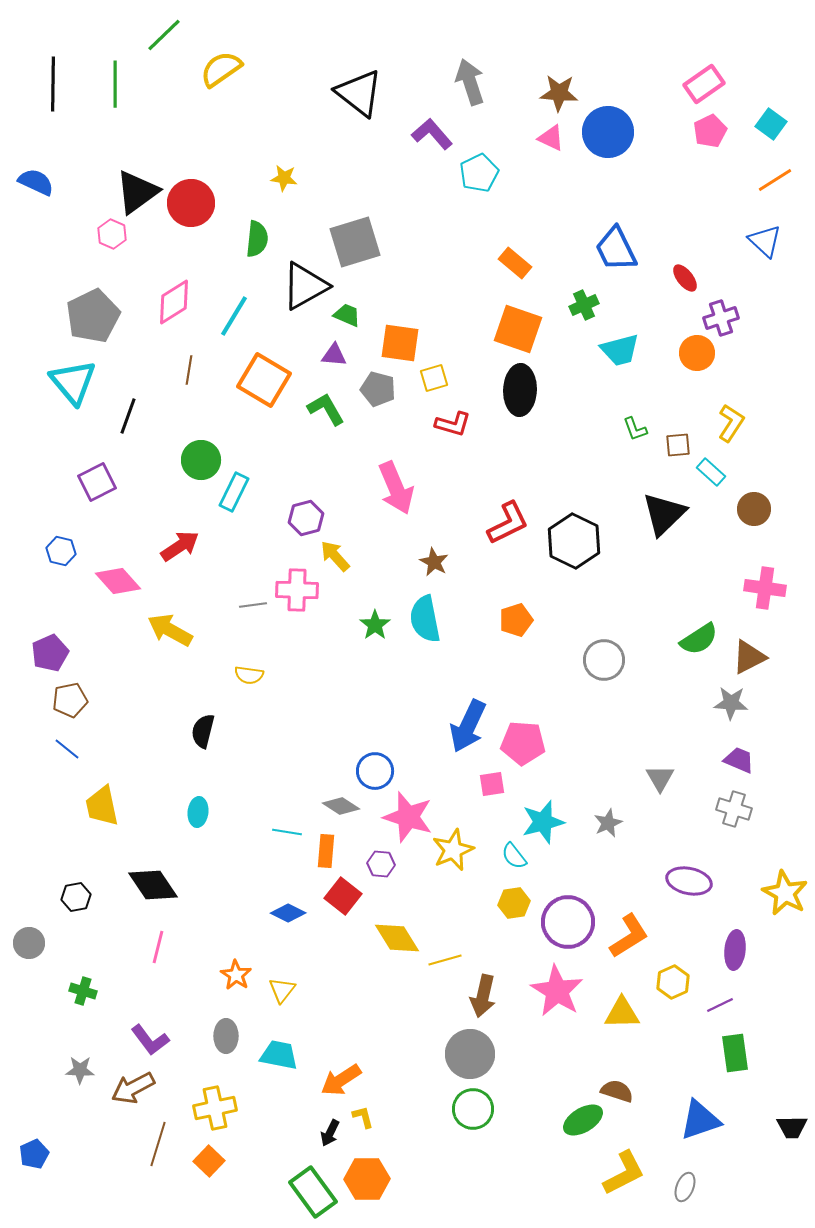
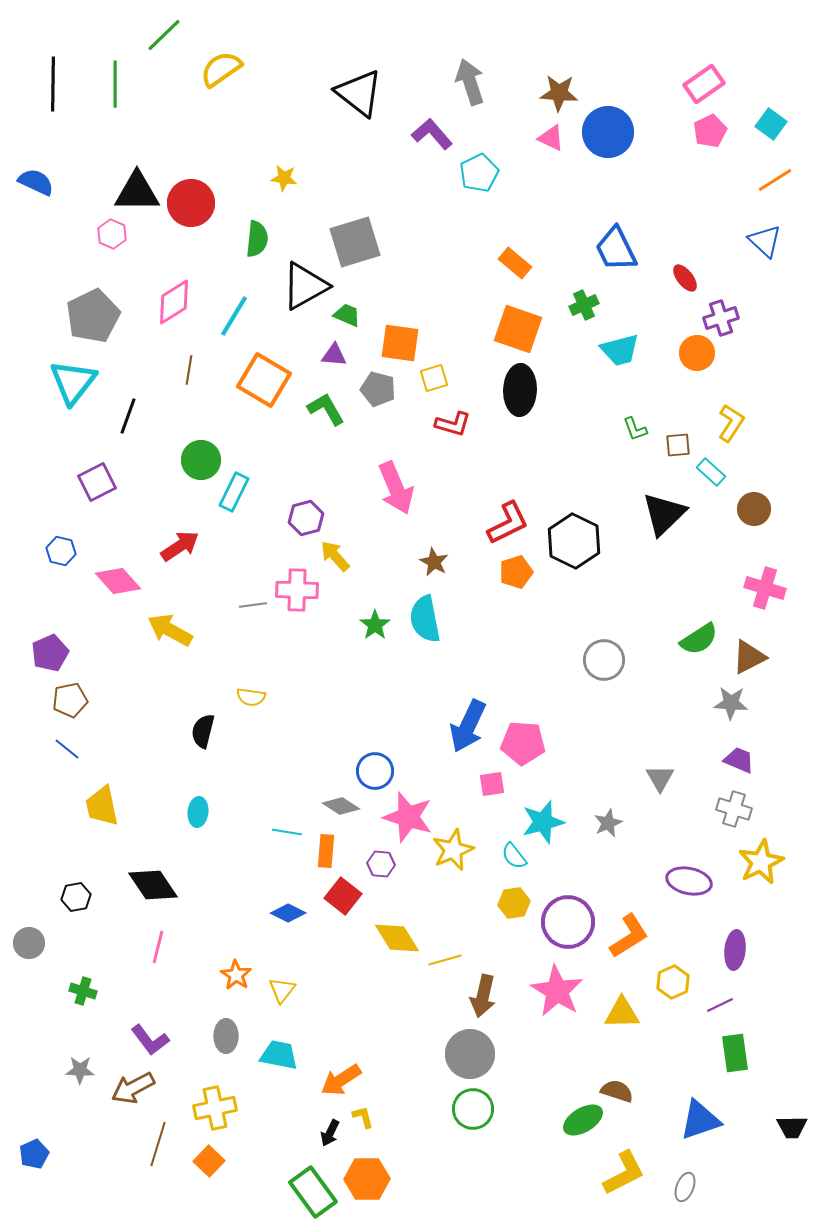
black triangle at (137, 192): rotated 36 degrees clockwise
cyan triangle at (73, 382): rotated 18 degrees clockwise
pink cross at (765, 588): rotated 9 degrees clockwise
orange pentagon at (516, 620): moved 48 px up
yellow semicircle at (249, 675): moved 2 px right, 22 px down
yellow star at (785, 893): moved 24 px left, 31 px up; rotated 18 degrees clockwise
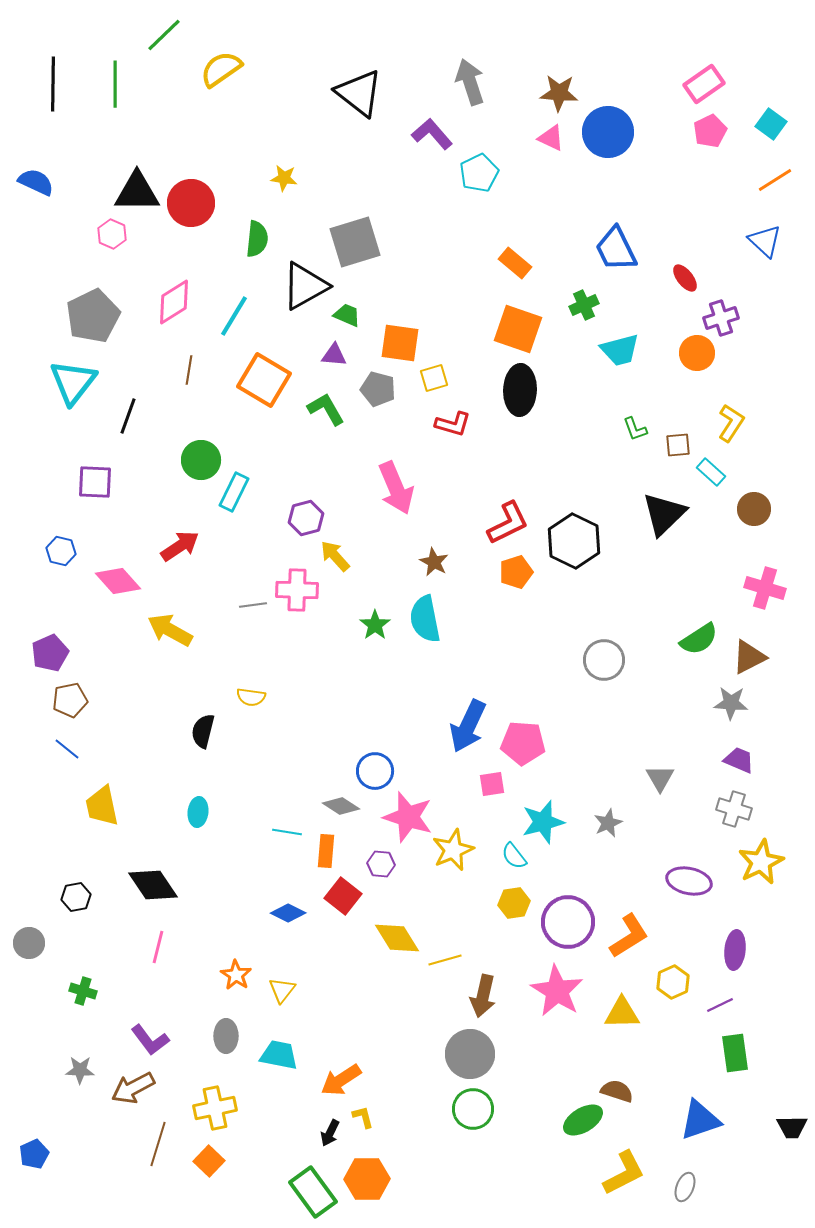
purple square at (97, 482): moved 2 px left; rotated 30 degrees clockwise
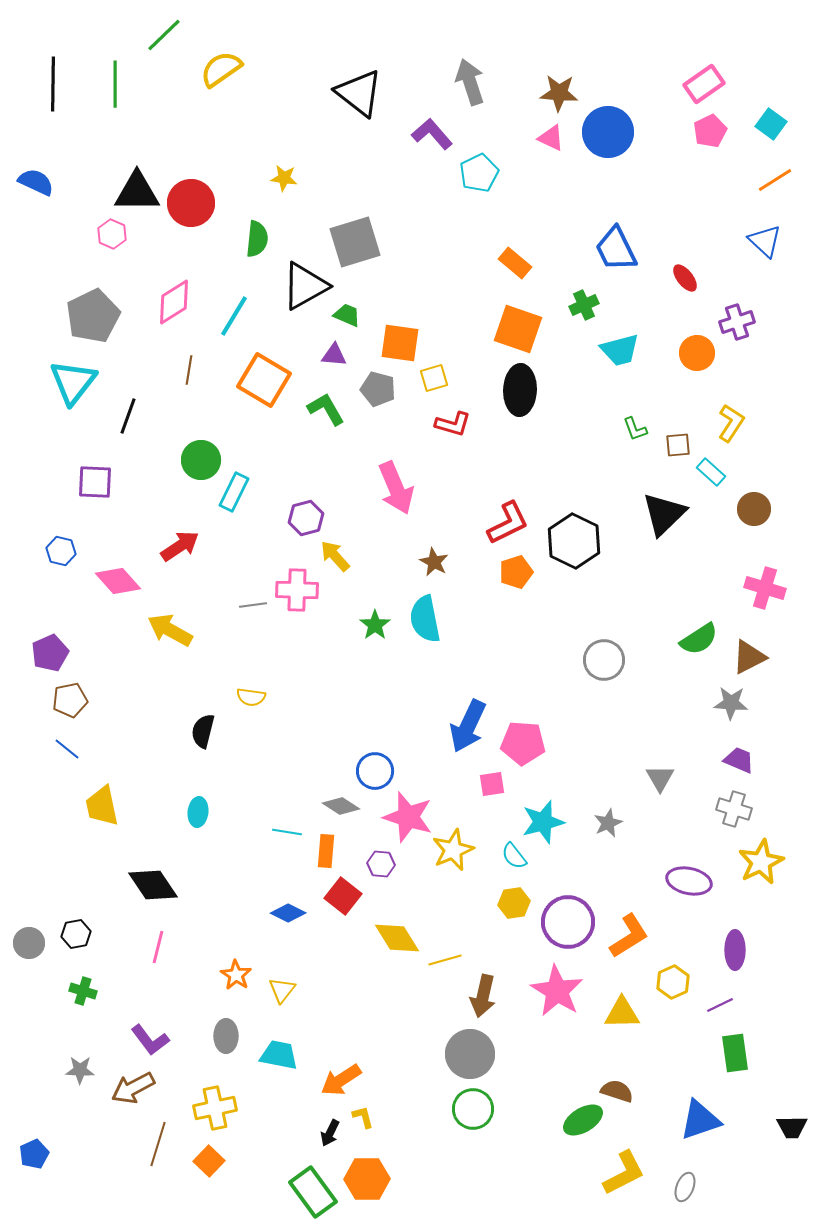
purple cross at (721, 318): moved 16 px right, 4 px down
black hexagon at (76, 897): moved 37 px down
purple ellipse at (735, 950): rotated 6 degrees counterclockwise
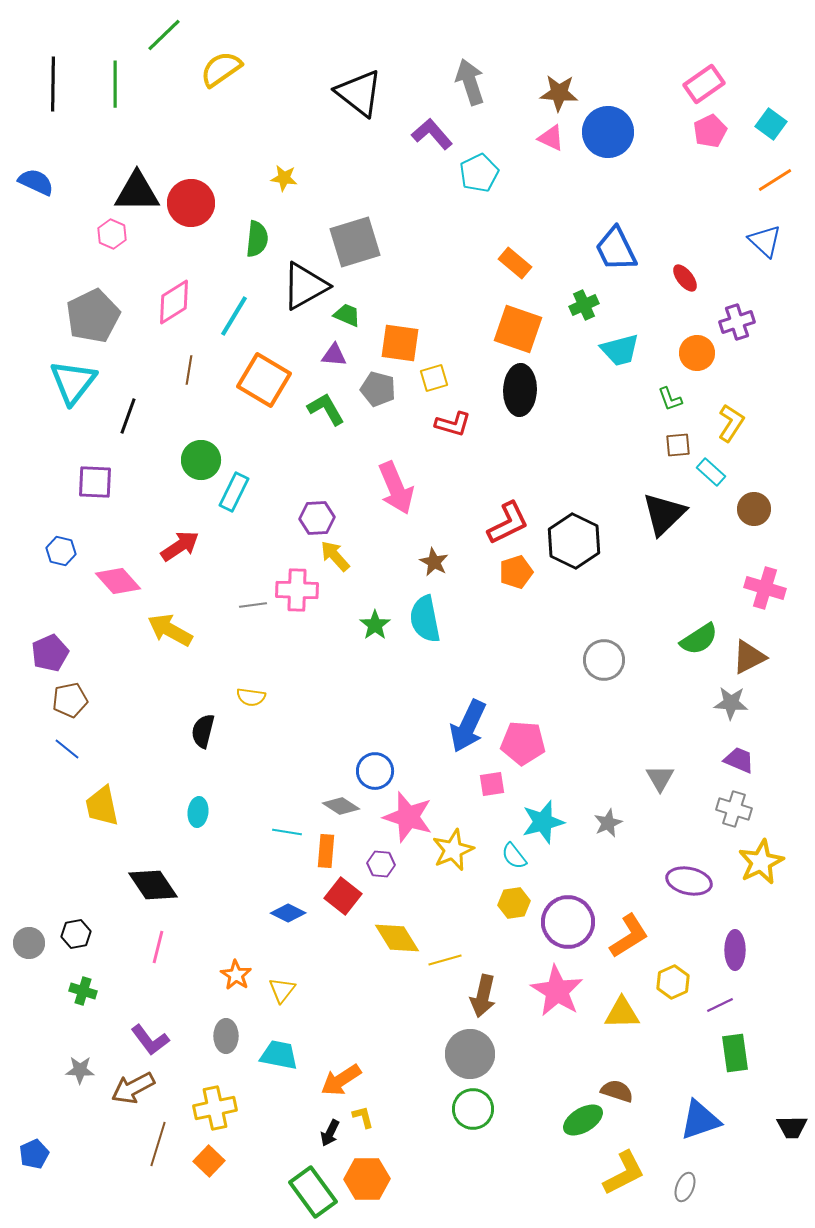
green L-shape at (635, 429): moved 35 px right, 30 px up
purple hexagon at (306, 518): moved 11 px right; rotated 12 degrees clockwise
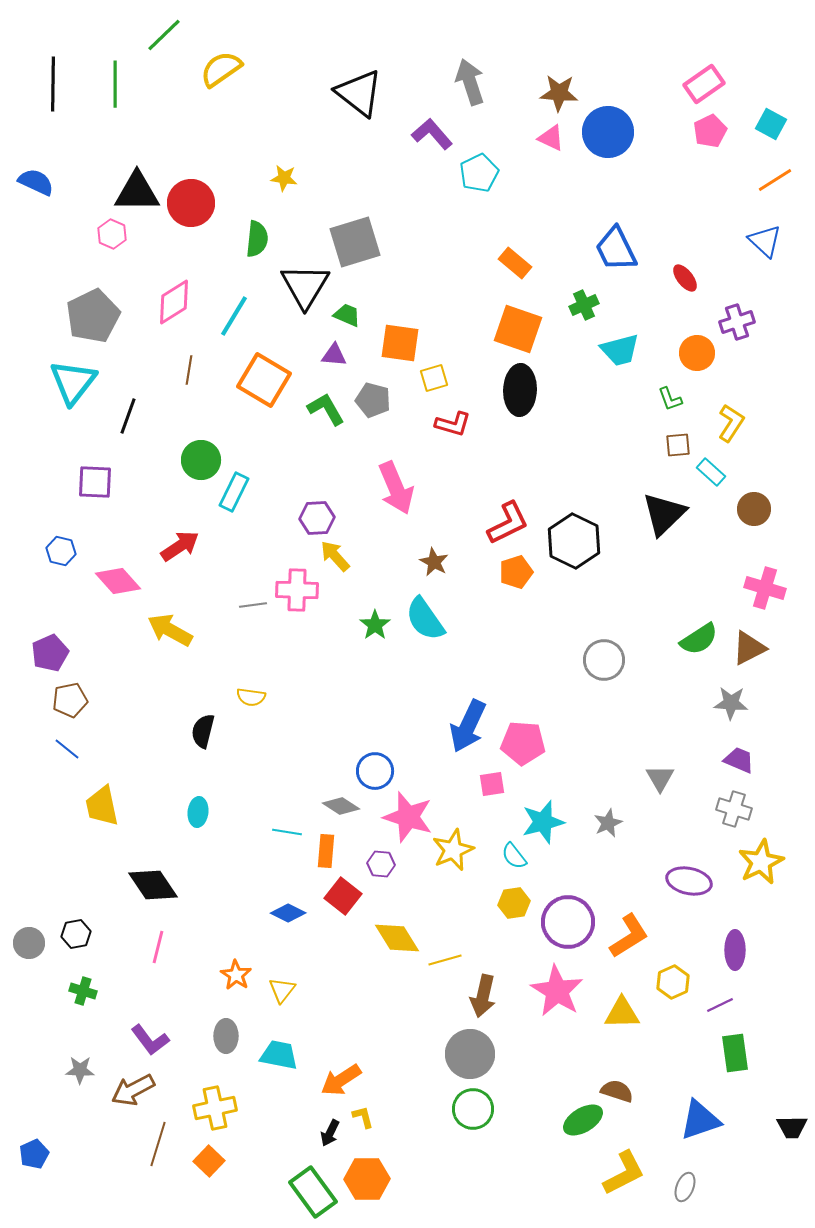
cyan square at (771, 124): rotated 8 degrees counterclockwise
black triangle at (305, 286): rotated 30 degrees counterclockwise
gray pentagon at (378, 389): moved 5 px left, 11 px down
cyan semicircle at (425, 619): rotated 24 degrees counterclockwise
brown triangle at (749, 657): moved 9 px up
brown arrow at (133, 1088): moved 2 px down
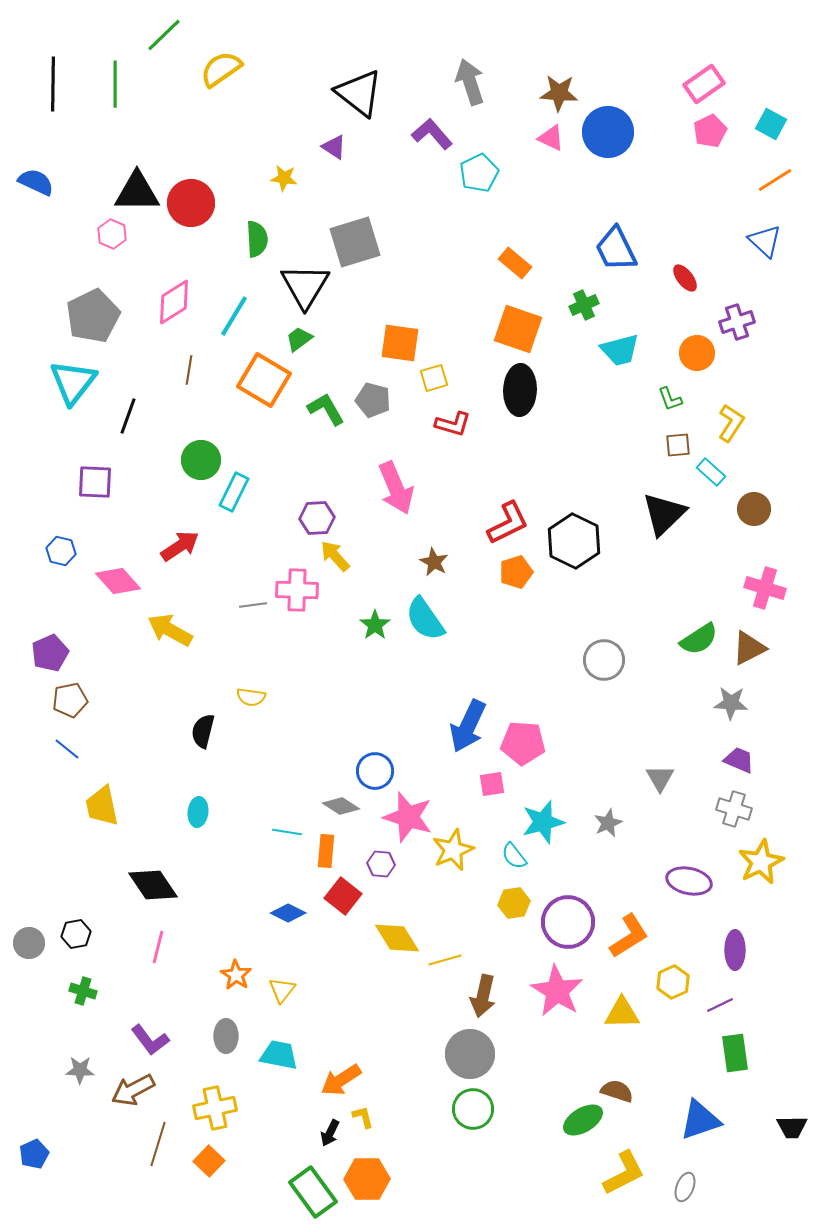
green semicircle at (257, 239): rotated 9 degrees counterclockwise
green trapezoid at (347, 315): moved 48 px left, 24 px down; rotated 60 degrees counterclockwise
purple triangle at (334, 355): moved 208 px up; rotated 28 degrees clockwise
